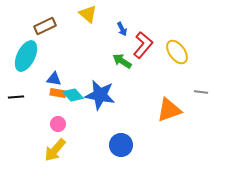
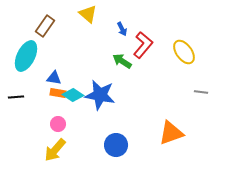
brown rectangle: rotated 30 degrees counterclockwise
yellow ellipse: moved 7 px right
blue triangle: moved 1 px up
cyan diamond: rotated 15 degrees counterclockwise
orange triangle: moved 2 px right, 23 px down
blue circle: moved 5 px left
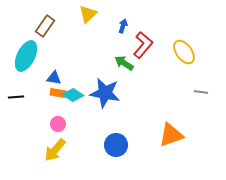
yellow triangle: rotated 36 degrees clockwise
blue arrow: moved 1 px right, 3 px up; rotated 136 degrees counterclockwise
green arrow: moved 2 px right, 2 px down
blue star: moved 5 px right, 2 px up
orange triangle: moved 2 px down
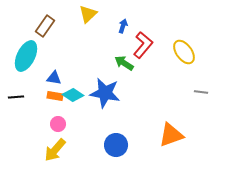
orange rectangle: moved 3 px left, 3 px down
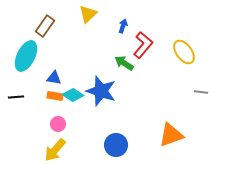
blue star: moved 4 px left, 2 px up; rotated 8 degrees clockwise
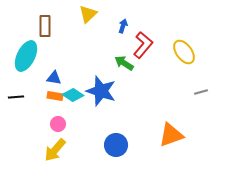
brown rectangle: rotated 35 degrees counterclockwise
gray line: rotated 24 degrees counterclockwise
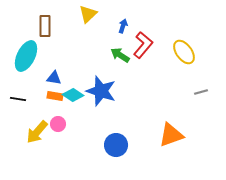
green arrow: moved 4 px left, 8 px up
black line: moved 2 px right, 2 px down; rotated 14 degrees clockwise
yellow arrow: moved 18 px left, 18 px up
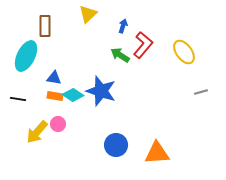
orange triangle: moved 14 px left, 18 px down; rotated 16 degrees clockwise
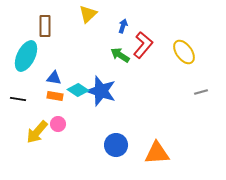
cyan diamond: moved 5 px right, 5 px up
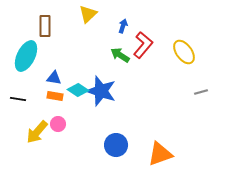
orange triangle: moved 3 px right, 1 px down; rotated 16 degrees counterclockwise
